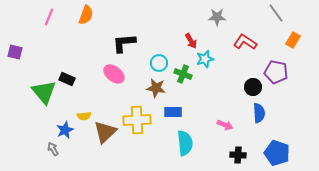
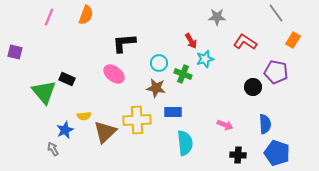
blue semicircle: moved 6 px right, 11 px down
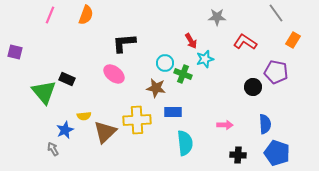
pink line: moved 1 px right, 2 px up
cyan circle: moved 6 px right
pink arrow: rotated 21 degrees counterclockwise
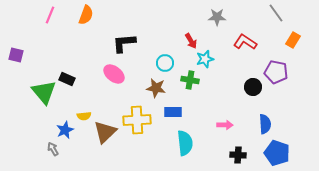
purple square: moved 1 px right, 3 px down
green cross: moved 7 px right, 6 px down; rotated 12 degrees counterclockwise
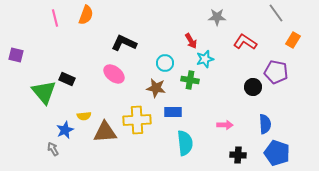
pink line: moved 5 px right, 3 px down; rotated 36 degrees counterclockwise
black L-shape: rotated 30 degrees clockwise
brown triangle: rotated 40 degrees clockwise
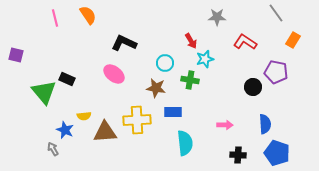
orange semicircle: moved 2 px right; rotated 54 degrees counterclockwise
blue star: rotated 24 degrees counterclockwise
